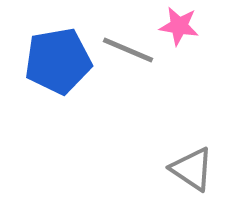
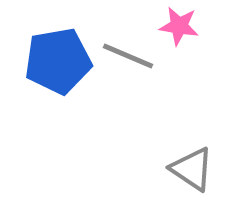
gray line: moved 6 px down
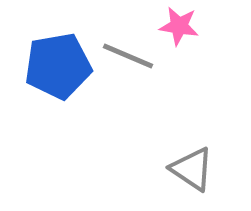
blue pentagon: moved 5 px down
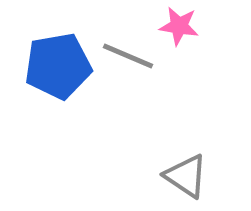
gray triangle: moved 6 px left, 7 px down
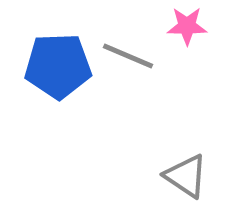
pink star: moved 8 px right; rotated 9 degrees counterclockwise
blue pentagon: rotated 8 degrees clockwise
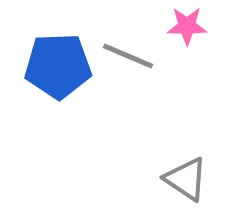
gray triangle: moved 3 px down
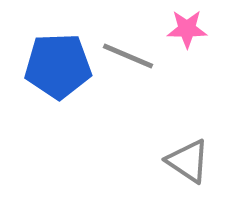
pink star: moved 3 px down
gray triangle: moved 2 px right, 18 px up
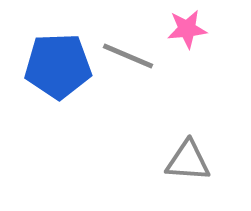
pink star: rotated 6 degrees counterclockwise
gray triangle: rotated 30 degrees counterclockwise
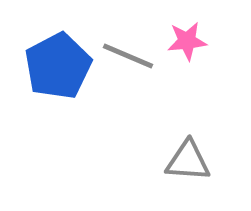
pink star: moved 12 px down
blue pentagon: rotated 26 degrees counterclockwise
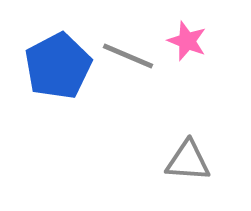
pink star: rotated 27 degrees clockwise
